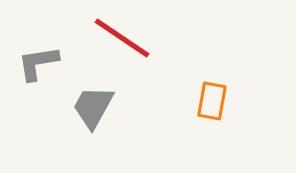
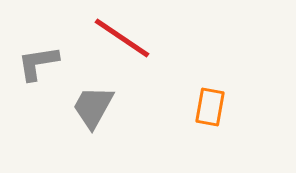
orange rectangle: moved 2 px left, 6 px down
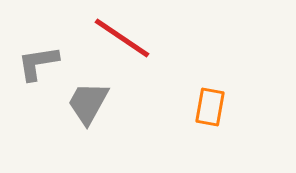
gray trapezoid: moved 5 px left, 4 px up
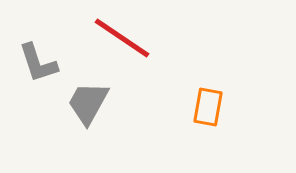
gray L-shape: rotated 99 degrees counterclockwise
orange rectangle: moved 2 px left
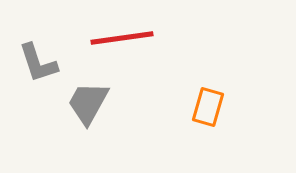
red line: rotated 42 degrees counterclockwise
orange rectangle: rotated 6 degrees clockwise
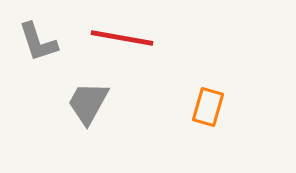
red line: rotated 18 degrees clockwise
gray L-shape: moved 21 px up
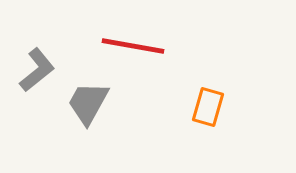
red line: moved 11 px right, 8 px down
gray L-shape: moved 1 px left, 28 px down; rotated 111 degrees counterclockwise
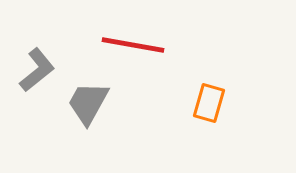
red line: moved 1 px up
orange rectangle: moved 1 px right, 4 px up
